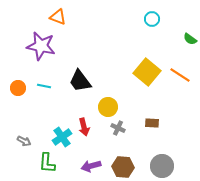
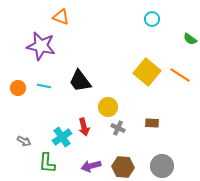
orange triangle: moved 3 px right
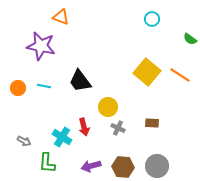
cyan cross: rotated 24 degrees counterclockwise
gray circle: moved 5 px left
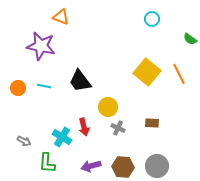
orange line: moved 1 px left, 1 px up; rotated 30 degrees clockwise
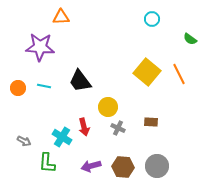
orange triangle: rotated 24 degrees counterclockwise
purple star: moved 1 px left, 1 px down; rotated 8 degrees counterclockwise
brown rectangle: moved 1 px left, 1 px up
